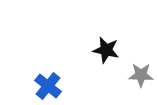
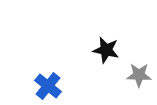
gray star: moved 2 px left
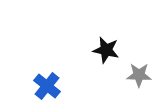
blue cross: moved 1 px left
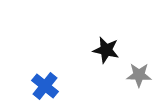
blue cross: moved 2 px left
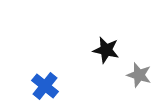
gray star: rotated 15 degrees clockwise
